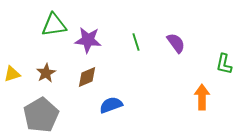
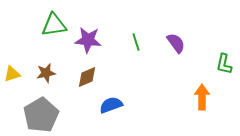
brown star: rotated 18 degrees clockwise
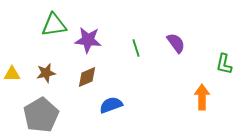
green line: moved 6 px down
yellow triangle: rotated 18 degrees clockwise
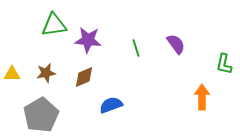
purple semicircle: moved 1 px down
brown diamond: moved 3 px left
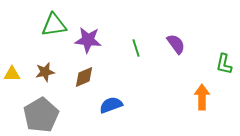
brown star: moved 1 px left, 1 px up
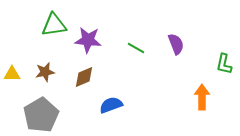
purple semicircle: rotated 15 degrees clockwise
green line: rotated 42 degrees counterclockwise
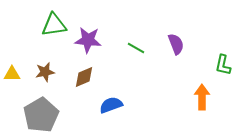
green L-shape: moved 1 px left, 1 px down
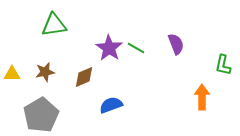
purple star: moved 21 px right, 8 px down; rotated 28 degrees clockwise
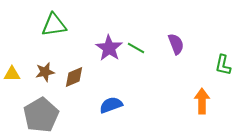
brown diamond: moved 10 px left
orange arrow: moved 4 px down
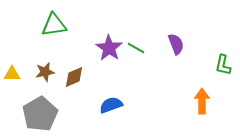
gray pentagon: moved 1 px left, 1 px up
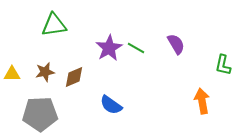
purple semicircle: rotated 10 degrees counterclockwise
purple star: rotated 8 degrees clockwise
orange arrow: rotated 10 degrees counterclockwise
blue semicircle: rotated 125 degrees counterclockwise
gray pentagon: rotated 28 degrees clockwise
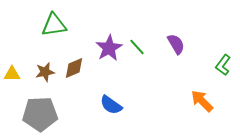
green line: moved 1 px right, 1 px up; rotated 18 degrees clockwise
green L-shape: rotated 25 degrees clockwise
brown diamond: moved 9 px up
orange arrow: rotated 35 degrees counterclockwise
